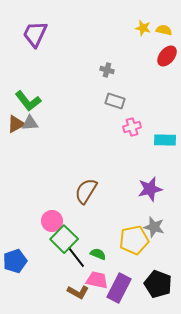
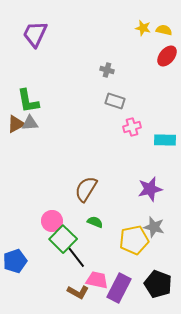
green L-shape: rotated 28 degrees clockwise
brown semicircle: moved 2 px up
green square: moved 1 px left
green semicircle: moved 3 px left, 32 px up
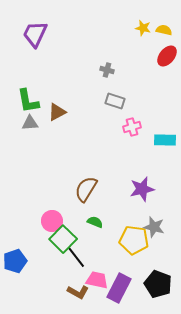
brown triangle: moved 41 px right, 12 px up
purple star: moved 8 px left
yellow pentagon: rotated 20 degrees clockwise
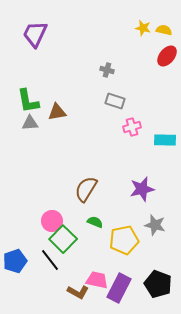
brown triangle: rotated 18 degrees clockwise
gray star: moved 1 px right, 2 px up
yellow pentagon: moved 10 px left; rotated 20 degrees counterclockwise
black line: moved 26 px left, 3 px down
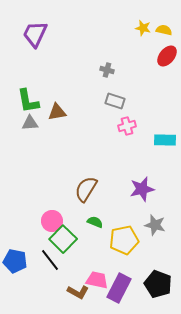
pink cross: moved 5 px left, 1 px up
blue pentagon: rotated 30 degrees clockwise
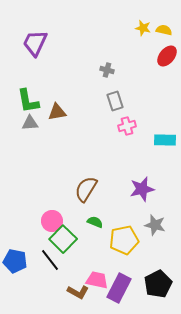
purple trapezoid: moved 9 px down
gray rectangle: rotated 54 degrees clockwise
black pentagon: rotated 24 degrees clockwise
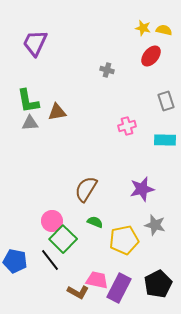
red ellipse: moved 16 px left
gray rectangle: moved 51 px right
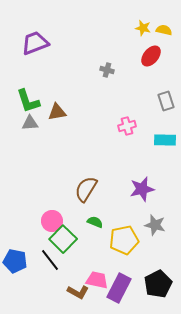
purple trapezoid: rotated 44 degrees clockwise
green L-shape: rotated 8 degrees counterclockwise
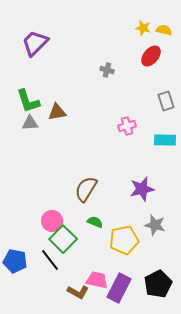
purple trapezoid: rotated 24 degrees counterclockwise
